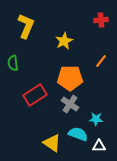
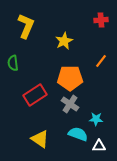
yellow triangle: moved 12 px left, 4 px up
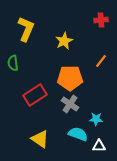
yellow L-shape: moved 3 px down
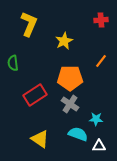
yellow L-shape: moved 3 px right, 5 px up
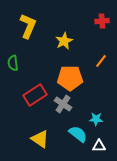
red cross: moved 1 px right, 1 px down
yellow L-shape: moved 1 px left, 2 px down
gray cross: moved 7 px left
cyan semicircle: rotated 18 degrees clockwise
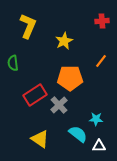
gray cross: moved 4 px left, 1 px down; rotated 12 degrees clockwise
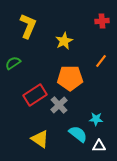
green semicircle: rotated 63 degrees clockwise
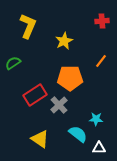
white triangle: moved 2 px down
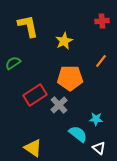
yellow L-shape: rotated 35 degrees counterclockwise
yellow triangle: moved 7 px left, 9 px down
white triangle: rotated 40 degrees clockwise
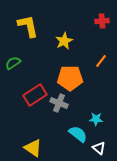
gray cross: moved 2 px up; rotated 24 degrees counterclockwise
